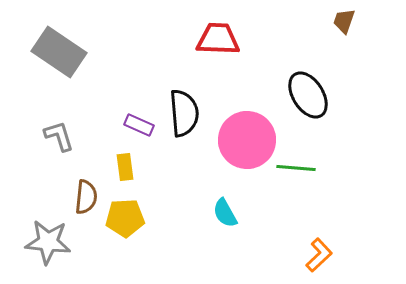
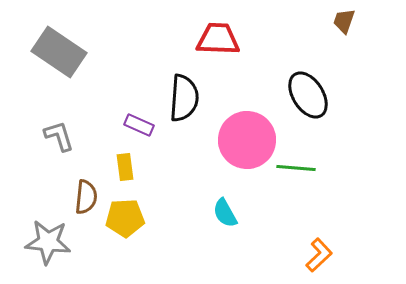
black semicircle: moved 15 px up; rotated 9 degrees clockwise
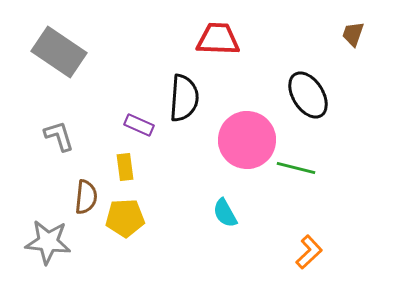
brown trapezoid: moved 9 px right, 13 px down
green line: rotated 9 degrees clockwise
orange L-shape: moved 10 px left, 3 px up
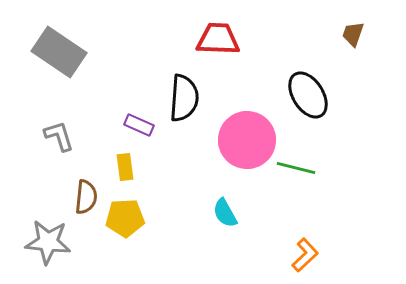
orange L-shape: moved 4 px left, 3 px down
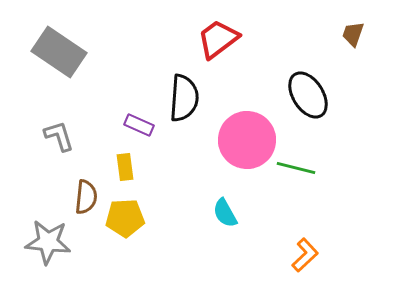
red trapezoid: rotated 39 degrees counterclockwise
